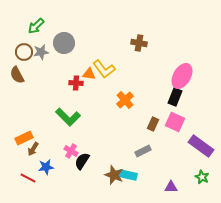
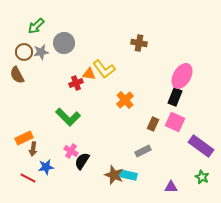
red cross: rotated 24 degrees counterclockwise
brown arrow: rotated 24 degrees counterclockwise
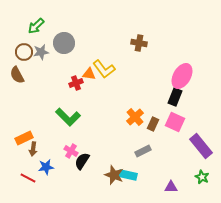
orange cross: moved 10 px right, 17 px down
purple rectangle: rotated 15 degrees clockwise
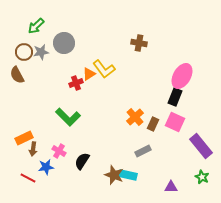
orange triangle: rotated 40 degrees counterclockwise
pink cross: moved 12 px left
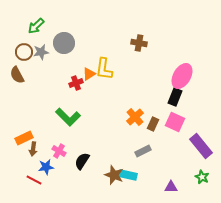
yellow L-shape: rotated 45 degrees clockwise
red line: moved 6 px right, 2 px down
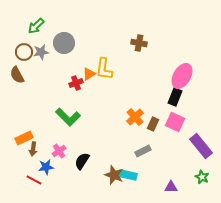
pink cross: rotated 24 degrees clockwise
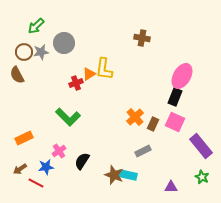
brown cross: moved 3 px right, 5 px up
brown arrow: moved 13 px left, 20 px down; rotated 48 degrees clockwise
red line: moved 2 px right, 3 px down
